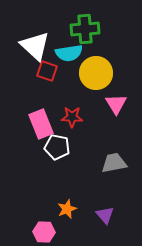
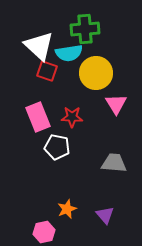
white triangle: moved 4 px right
pink rectangle: moved 3 px left, 7 px up
gray trapezoid: rotated 16 degrees clockwise
pink hexagon: rotated 15 degrees counterclockwise
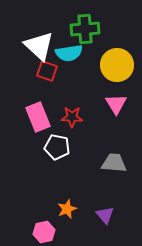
yellow circle: moved 21 px right, 8 px up
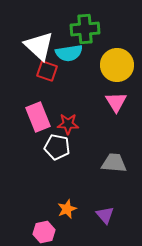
pink triangle: moved 2 px up
red star: moved 4 px left, 7 px down
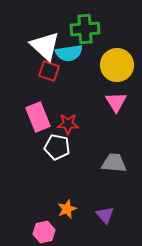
white triangle: moved 6 px right
red square: moved 2 px right
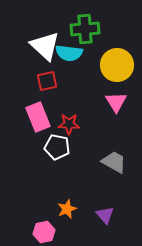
cyan semicircle: rotated 16 degrees clockwise
red square: moved 2 px left, 10 px down; rotated 30 degrees counterclockwise
red star: moved 1 px right
gray trapezoid: moved 1 px up; rotated 24 degrees clockwise
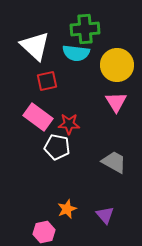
white triangle: moved 10 px left
cyan semicircle: moved 7 px right
pink rectangle: rotated 32 degrees counterclockwise
